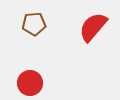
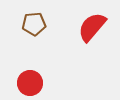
red semicircle: moved 1 px left
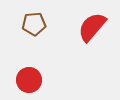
red circle: moved 1 px left, 3 px up
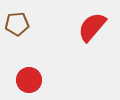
brown pentagon: moved 17 px left
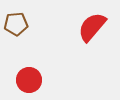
brown pentagon: moved 1 px left
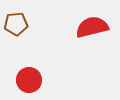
red semicircle: rotated 36 degrees clockwise
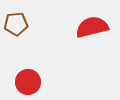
red circle: moved 1 px left, 2 px down
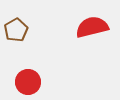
brown pentagon: moved 6 px down; rotated 25 degrees counterclockwise
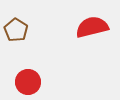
brown pentagon: rotated 10 degrees counterclockwise
